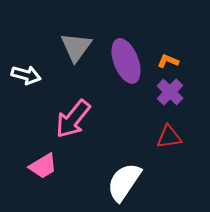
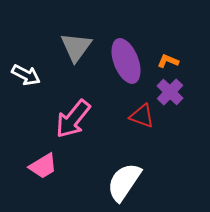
white arrow: rotated 12 degrees clockwise
red triangle: moved 27 px left, 21 px up; rotated 28 degrees clockwise
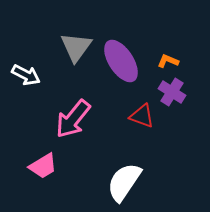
purple ellipse: moved 5 px left; rotated 12 degrees counterclockwise
purple cross: moved 2 px right; rotated 12 degrees counterclockwise
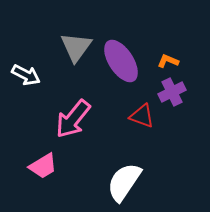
purple cross: rotated 32 degrees clockwise
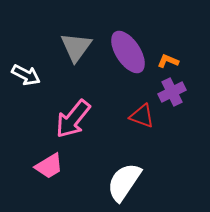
purple ellipse: moved 7 px right, 9 px up
pink trapezoid: moved 6 px right
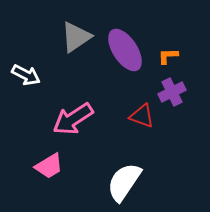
gray triangle: moved 10 px up; rotated 20 degrees clockwise
purple ellipse: moved 3 px left, 2 px up
orange L-shape: moved 5 px up; rotated 25 degrees counterclockwise
pink arrow: rotated 18 degrees clockwise
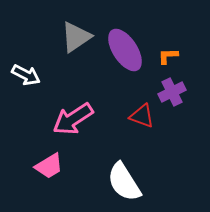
white semicircle: rotated 66 degrees counterclockwise
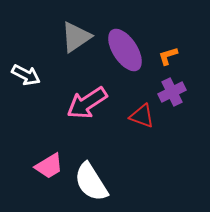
orange L-shape: rotated 15 degrees counterclockwise
pink arrow: moved 14 px right, 16 px up
white semicircle: moved 33 px left
